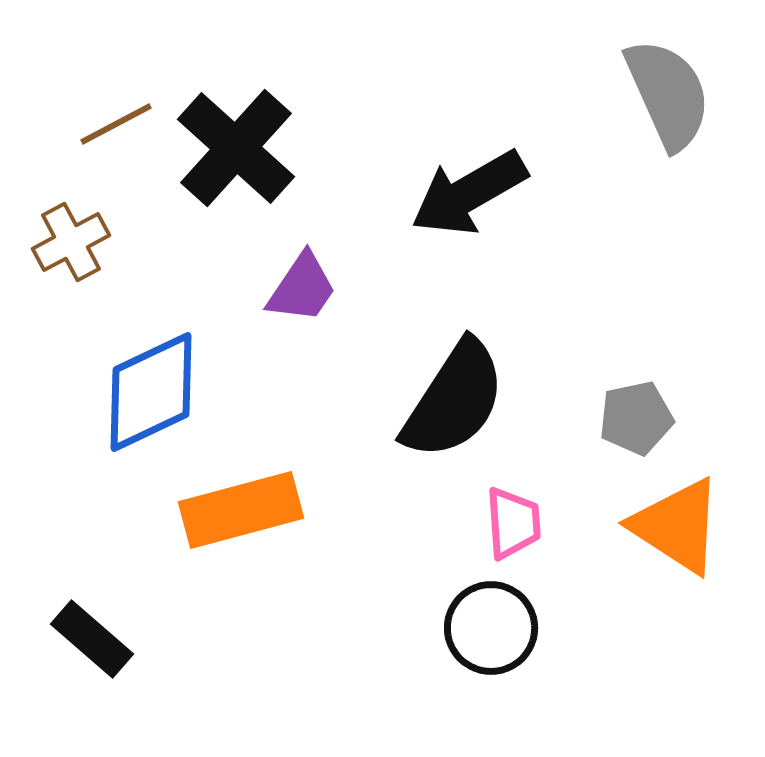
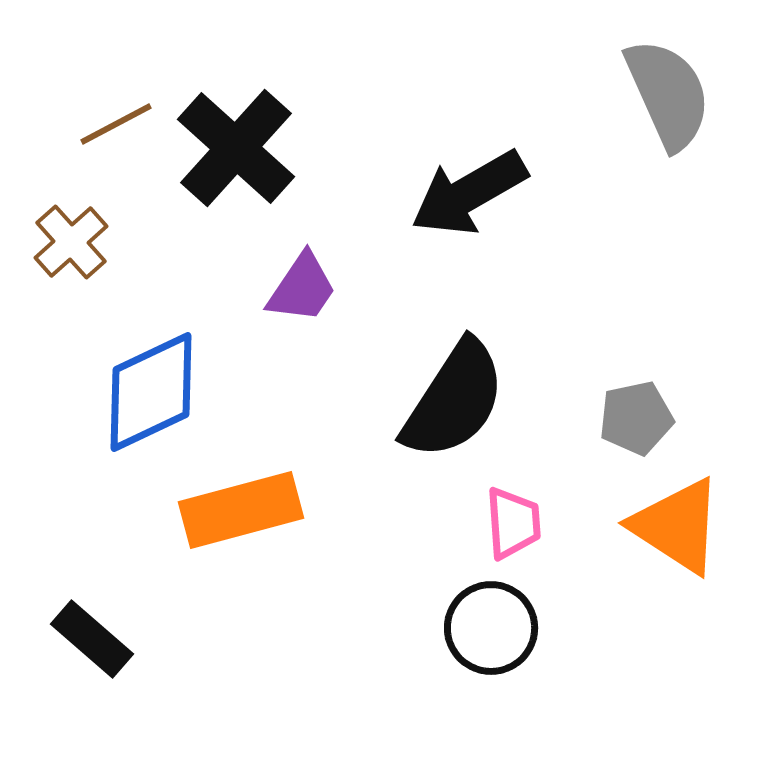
brown cross: rotated 14 degrees counterclockwise
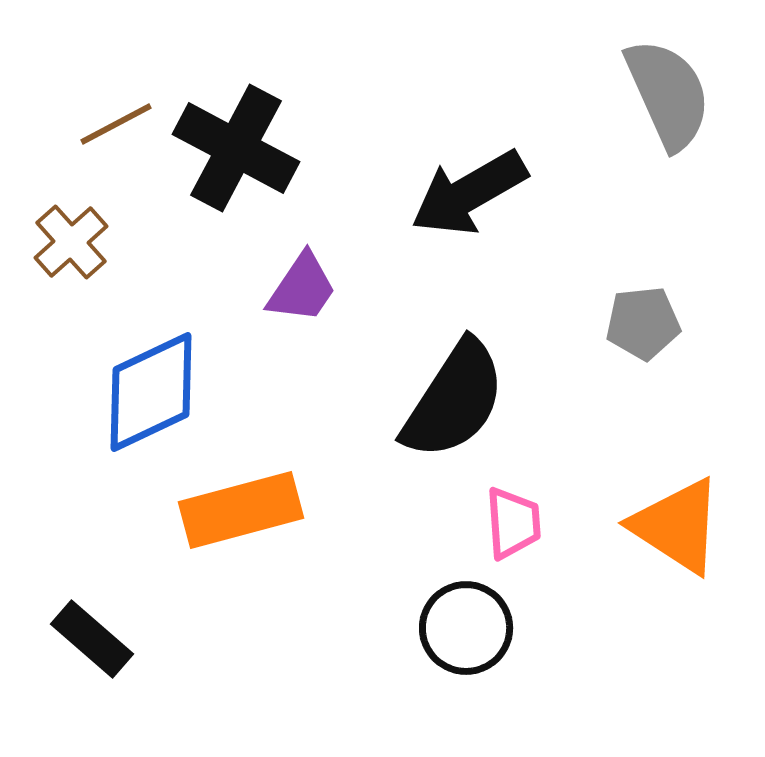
black cross: rotated 14 degrees counterclockwise
gray pentagon: moved 7 px right, 95 px up; rotated 6 degrees clockwise
black circle: moved 25 px left
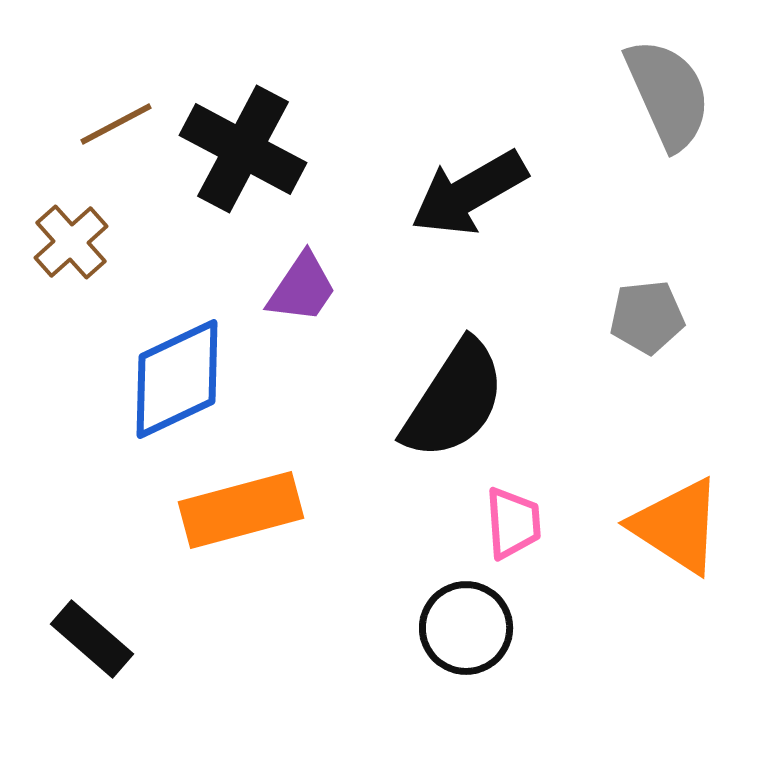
black cross: moved 7 px right, 1 px down
gray pentagon: moved 4 px right, 6 px up
blue diamond: moved 26 px right, 13 px up
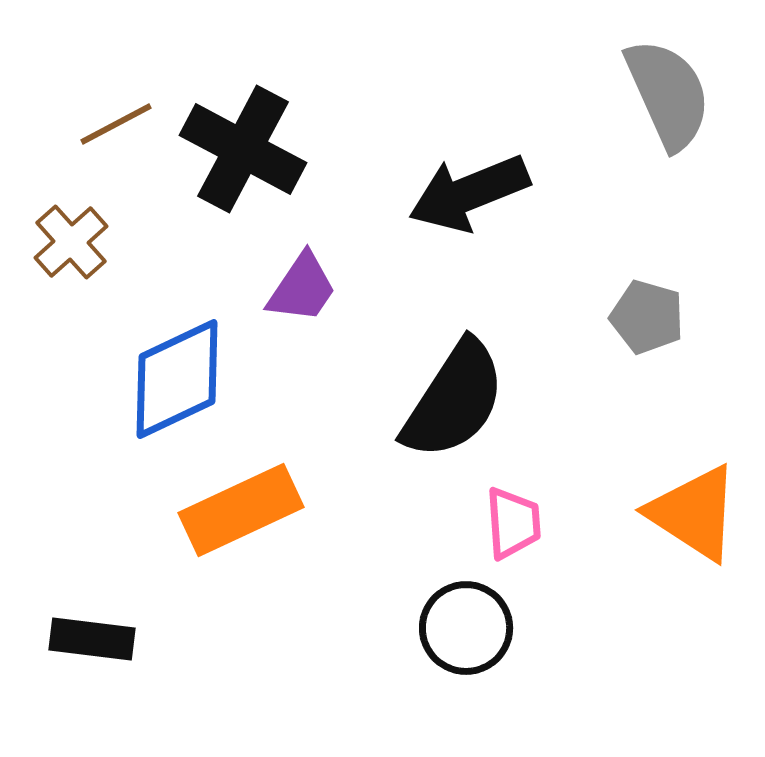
black arrow: rotated 8 degrees clockwise
gray pentagon: rotated 22 degrees clockwise
orange rectangle: rotated 10 degrees counterclockwise
orange triangle: moved 17 px right, 13 px up
black rectangle: rotated 34 degrees counterclockwise
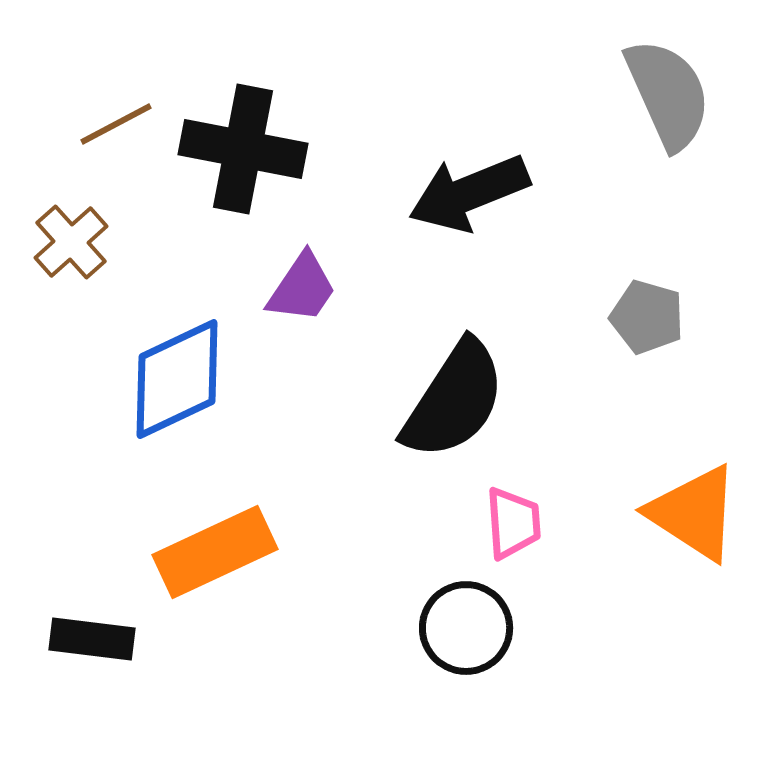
black cross: rotated 17 degrees counterclockwise
orange rectangle: moved 26 px left, 42 px down
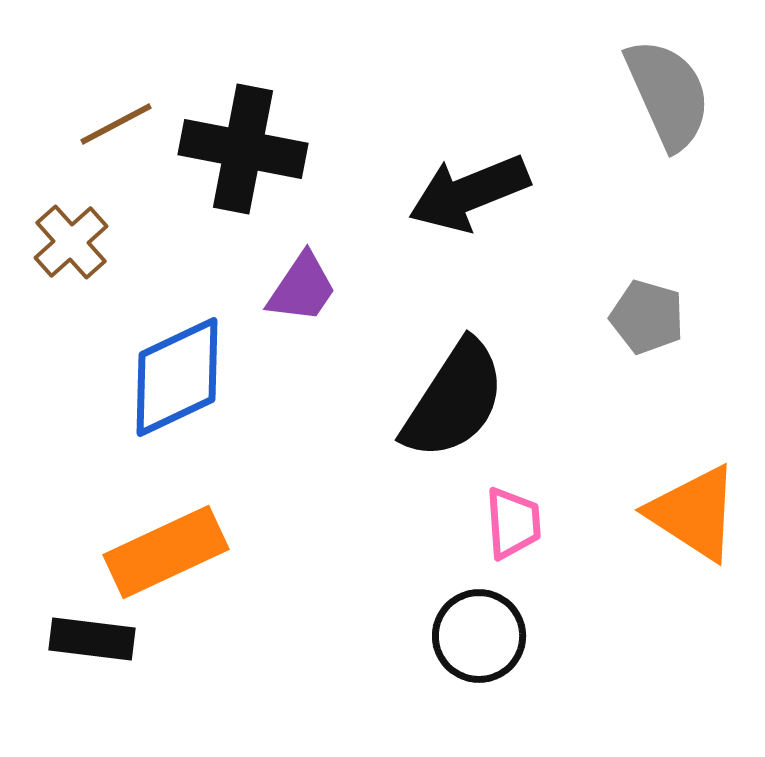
blue diamond: moved 2 px up
orange rectangle: moved 49 px left
black circle: moved 13 px right, 8 px down
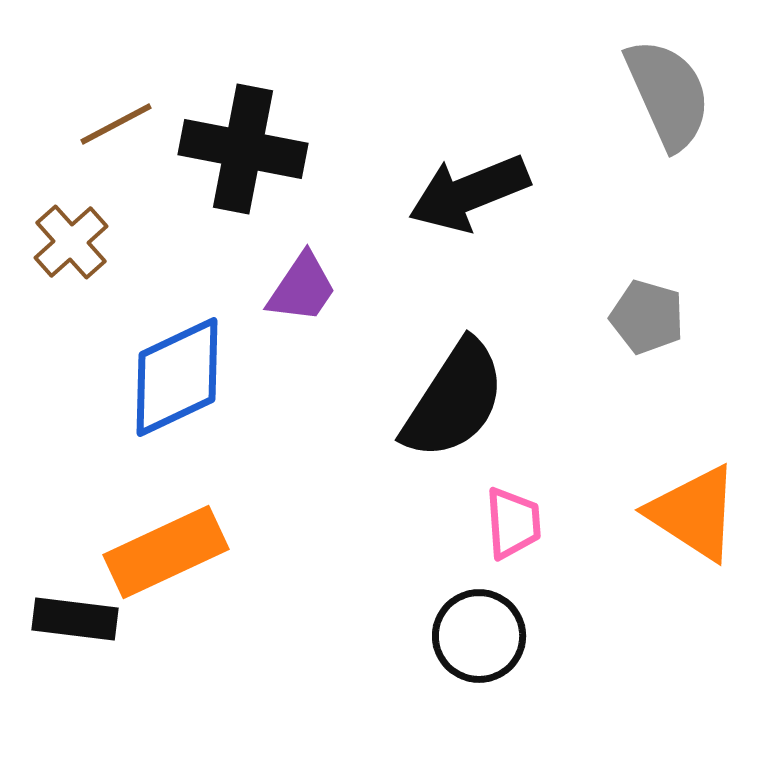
black rectangle: moved 17 px left, 20 px up
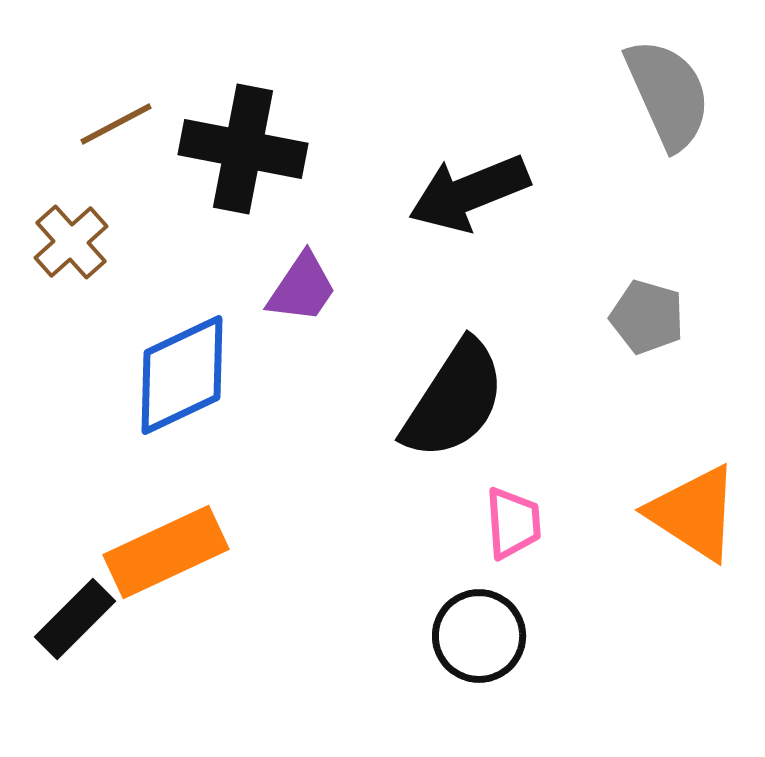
blue diamond: moved 5 px right, 2 px up
black rectangle: rotated 52 degrees counterclockwise
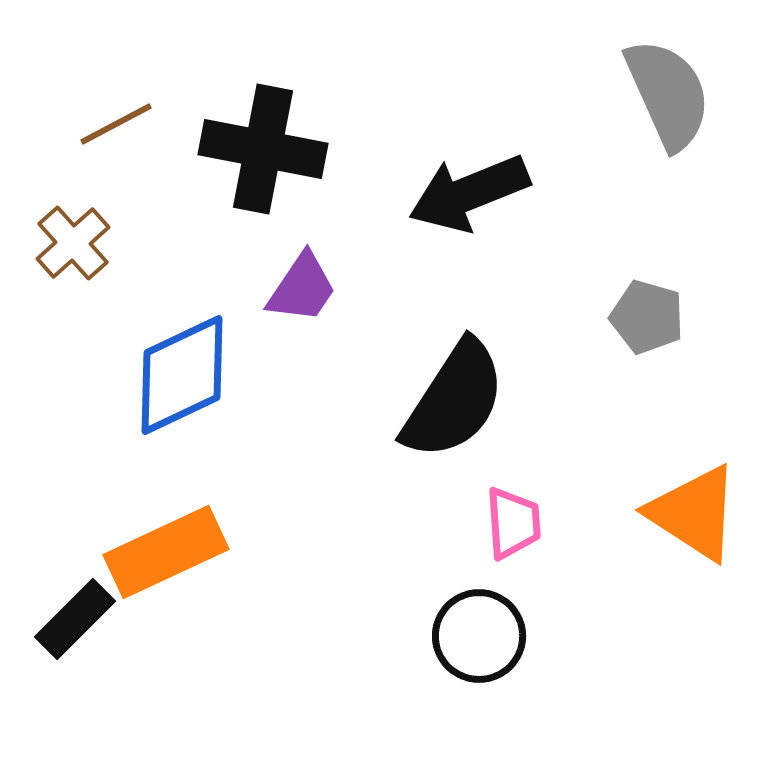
black cross: moved 20 px right
brown cross: moved 2 px right, 1 px down
